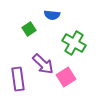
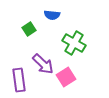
purple rectangle: moved 1 px right, 1 px down
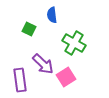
blue semicircle: rotated 77 degrees clockwise
green square: rotated 32 degrees counterclockwise
purple rectangle: moved 1 px right
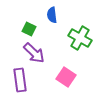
green cross: moved 6 px right, 5 px up
purple arrow: moved 9 px left, 11 px up
pink square: rotated 24 degrees counterclockwise
